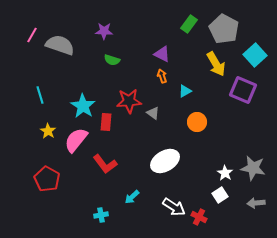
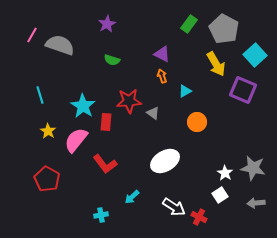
purple star: moved 3 px right, 7 px up; rotated 30 degrees counterclockwise
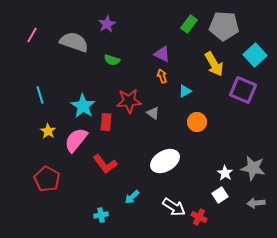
gray pentagon: moved 3 px up; rotated 24 degrees counterclockwise
gray semicircle: moved 14 px right, 3 px up
yellow arrow: moved 2 px left
